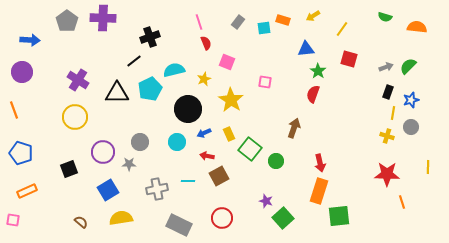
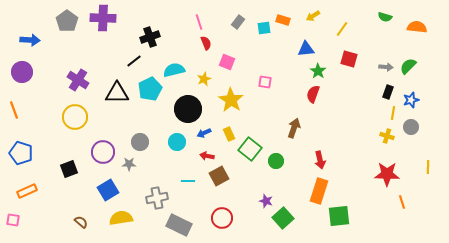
gray arrow at (386, 67): rotated 24 degrees clockwise
red arrow at (320, 163): moved 3 px up
gray cross at (157, 189): moved 9 px down
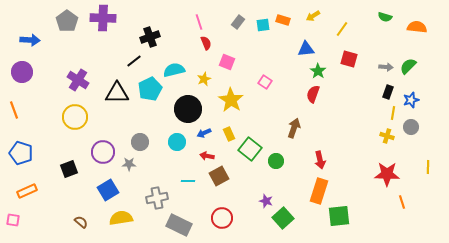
cyan square at (264, 28): moved 1 px left, 3 px up
pink square at (265, 82): rotated 24 degrees clockwise
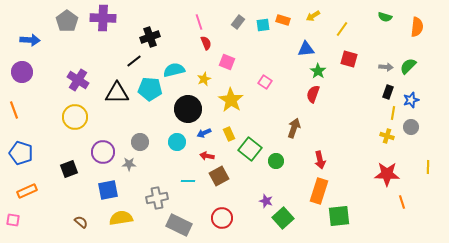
orange semicircle at (417, 27): rotated 90 degrees clockwise
cyan pentagon at (150, 89): rotated 30 degrees clockwise
blue square at (108, 190): rotated 20 degrees clockwise
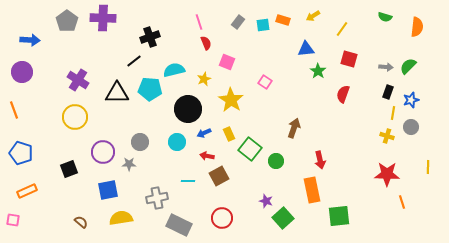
red semicircle at (313, 94): moved 30 px right
orange rectangle at (319, 191): moved 7 px left, 1 px up; rotated 30 degrees counterclockwise
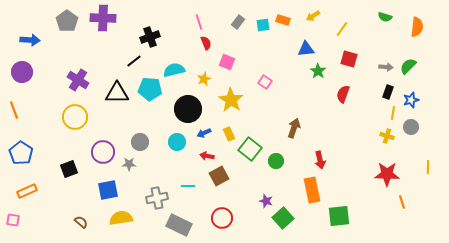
blue pentagon at (21, 153): rotated 15 degrees clockwise
cyan line at (188, 181): moved 5 px down
